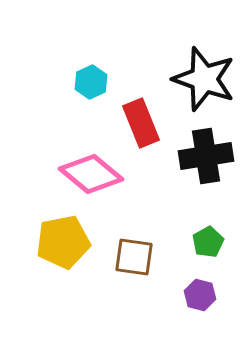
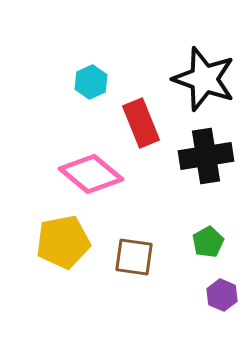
purple hexagon: moved 22 px right; rotated 8 degrees clockwise
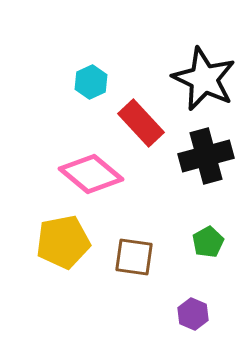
black star: rotated 6 degrees clockwise
red rectangle: rotated 21 degrees counterclockwise
black cross: rotated 6 degrees counterclockwise
purple hexagon: moved 29 px left, 19 px down
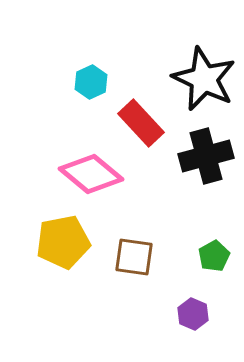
green pentagon: moved 6 px right, 14 px down
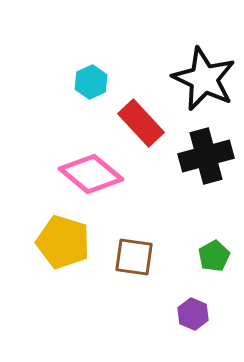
yellow pentagon: rotated 28 degrees clockwise
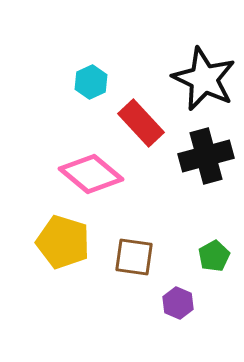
purple hexagon: moved 15 px left, 11 px up
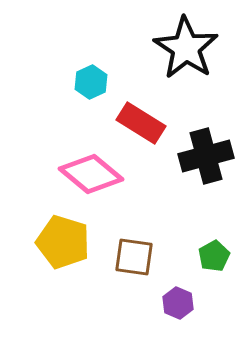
black star: moved 18 px left, 31 px up; rotated 8 degrees clockwise
red rectangle: rotated 15 degrees counterclockwise
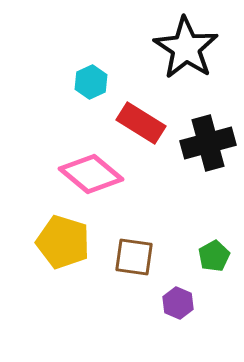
black cross: moved 2 px right, 13 px up
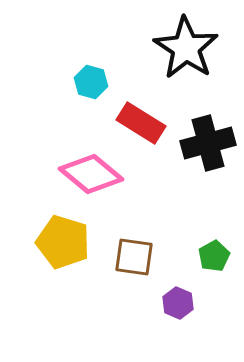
cyan hexagon: rotated 20 degrees counterclockwise
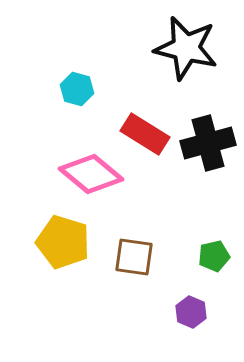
black star: rotated 20 degrees counterclockwise
cyan hexagon: moved 14 px left, 7 px down
red rectangle: moved 4 px right, 11 px down
green pentagon: rotated 16 degrees clockwise
purple hexagon: moved 13 px right, 9 px down
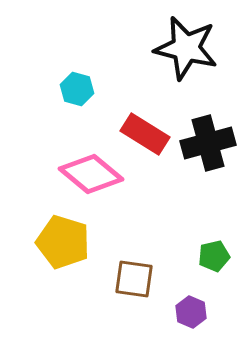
brown square: moved 22 px down
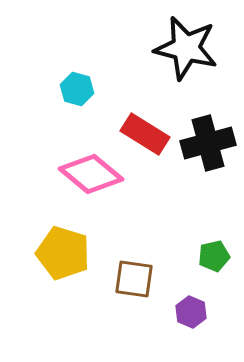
yellow pentagon: moved 11 px down
